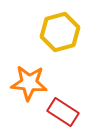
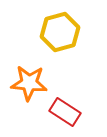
red rectangle: moved 2 px right
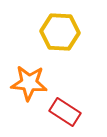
yellow hexagon: rotated 18 degrees clockwise
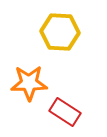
orange star: rotated 6 degrees counterclockwise
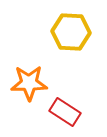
yellow hexagon: moved 11 px right
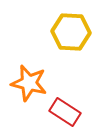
orange star: rotated 15 degrees clockwise
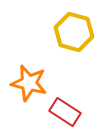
yellow hexagon: moved 3 px right; rotated 12 degrees clockwise
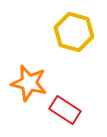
red rectangle: moved 2 px up
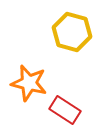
yellow hexagon: moved 2 px left
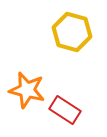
orange star: moved 2 px left, 7 px down
